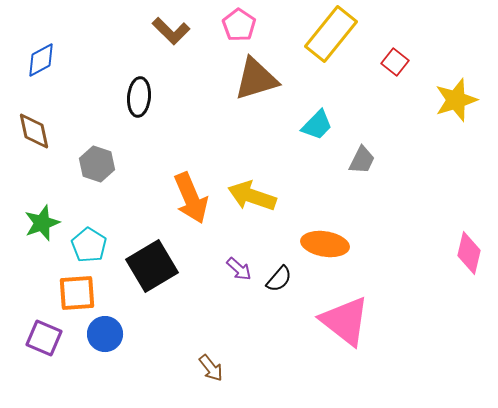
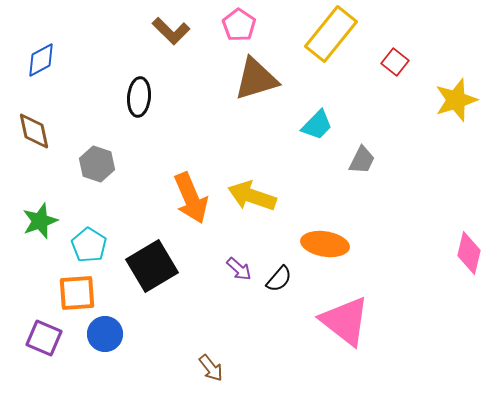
green star: moved 2 px left, 2 px up
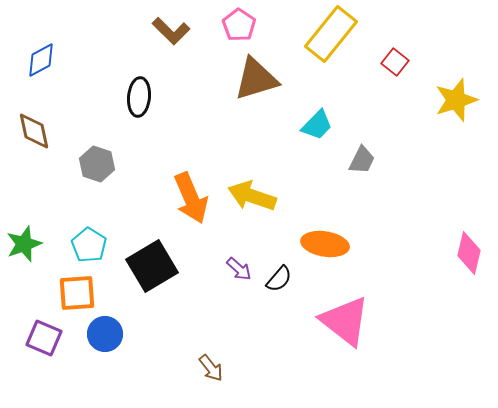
green star: moved 16 px left, 23 px down
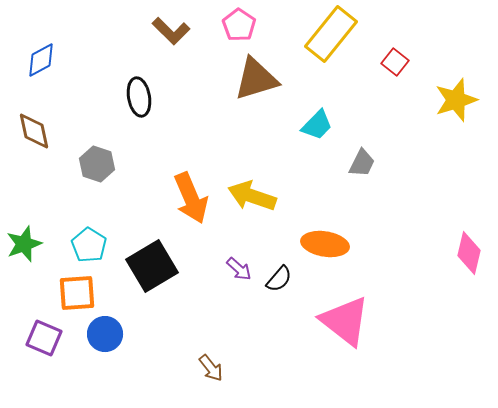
black ellipse: rotated 15 degrees counterclockwise
gray trapezoid: moved 3 px down
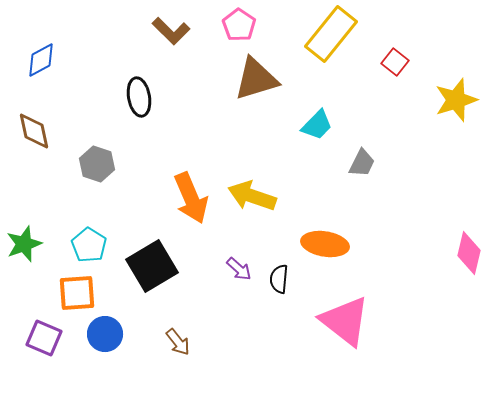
black semicircle: rotated 144 degrees clockwise
brown arrow: moved 33 px left, 26 px up
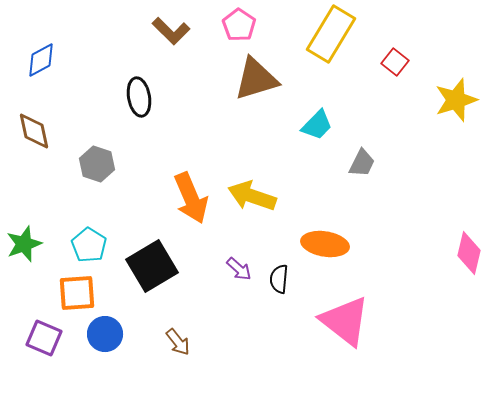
yellow rectangle: rotated 8 degrees counterclockwise
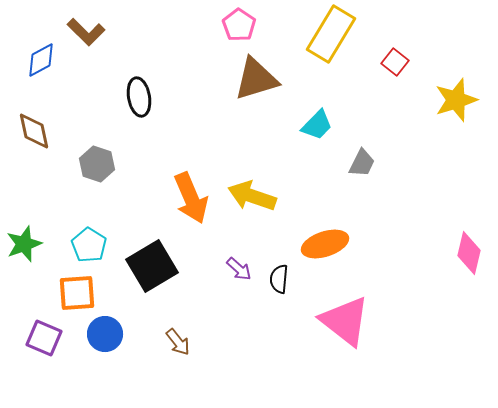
brown L-shape: moved 85 px left, 1 px down
orange ellipse: rotated 27 degrees counterclockwise
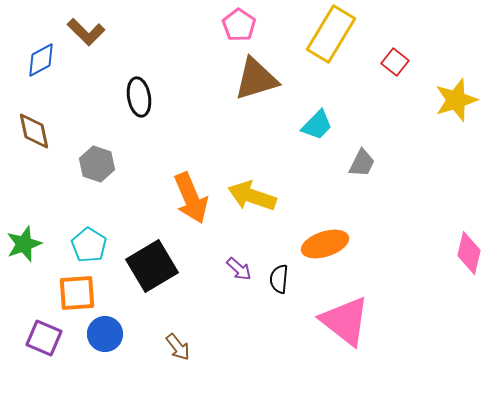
brown arrow: moved 5 px down
